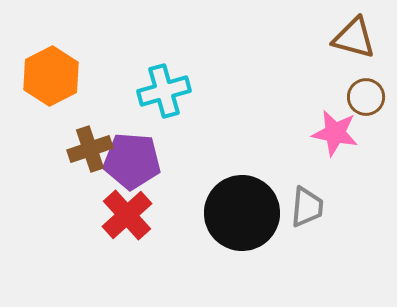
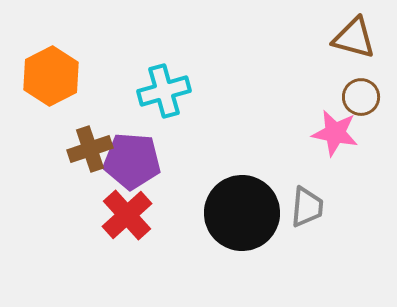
brown circle: moved 5 px left
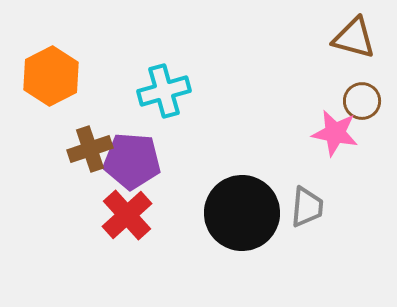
brown circle: moved 1 px right, 4 px down
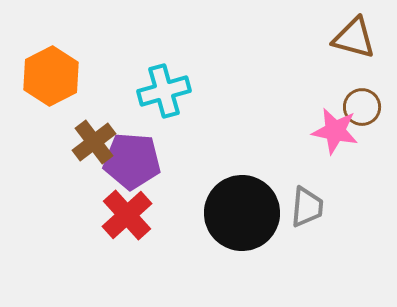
brown circle: moved 6 px down
pink star: moved 2 px up
brown cross: moved 4 px right, 7 px up; rotated 18 degrees counterclockwise
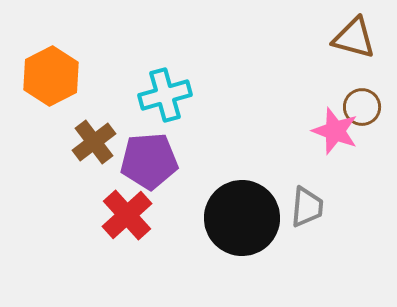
cyan cross: moved 1 px right, 4 px down
pink star: rotated 9 degrees clockwise
purple pentagon: moved 17 px right; rotated 8 degrees counterclockwise
black circle: moved 5 px down
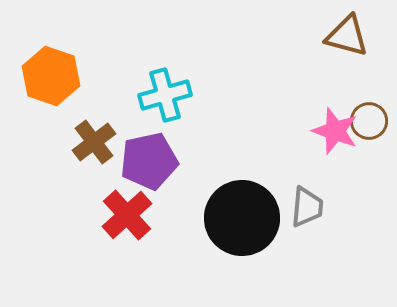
brown triangle: moved 7 px left, 2 px up
orange hexagon: rotated 14 degrees counterclockwise
brown circle: moved 7 px right, 14 px down
purple pentagon: rotated 8 degrees counterclockwise
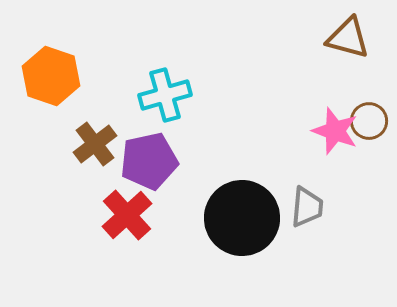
brown triangle: moved 1 px right, 2 px down
brown cross: moved 1 px right, 2 px down
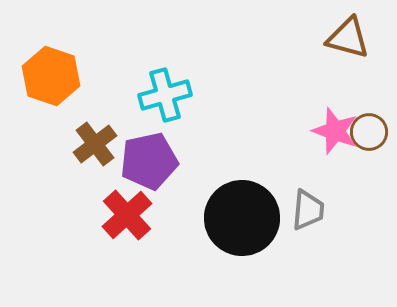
brown circle: moved 11 px down
gray trapezoid: moved 1 px right, 3 px down
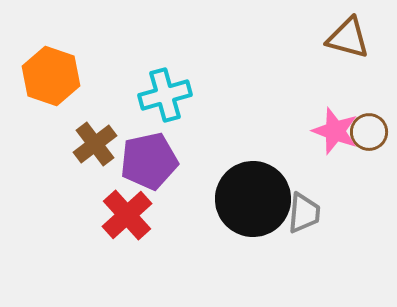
gray trapezoid: moved 4 px left, 3 px down
black circle: moved 11 px right, 19 px up
